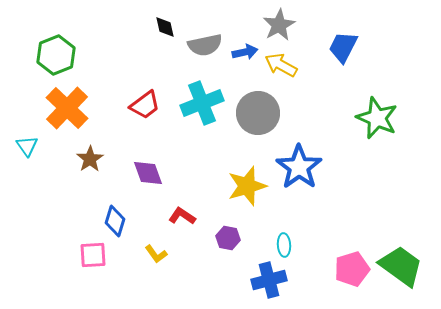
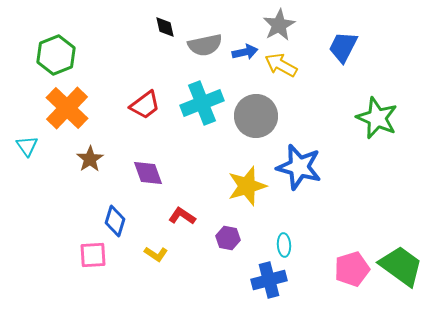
gray circle: moved 2 px left, 3 px down
blue star: rotated 21 degrees counterclockwise
yellow L-shape: rotated 20 degrees counterclockwise
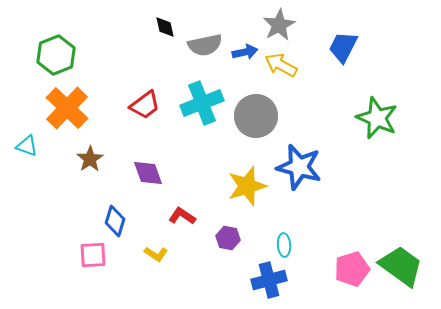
cyan triangle: rotated 35 degrees counterclockwise
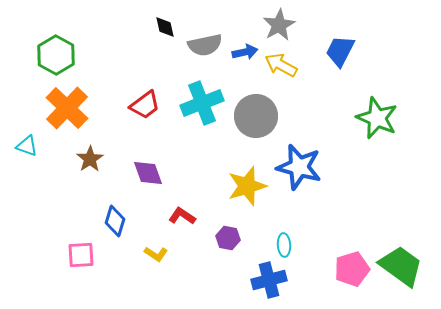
blue trapezoid: moved 3 px left, 4 px down
green hexagon: rotated 9 degrees counterclockwise
pink square: moved 12 px left
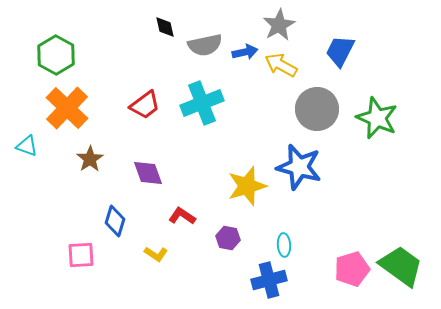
gray circle: moved 61 px right, 7 px up
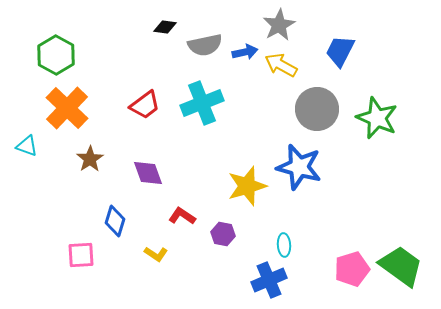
black diamond: rotated 70 degrees counterclockwise
purple hexagon: moved 5 px left, 4 px up
blue cross: rotated 8 degrees counterclockwise
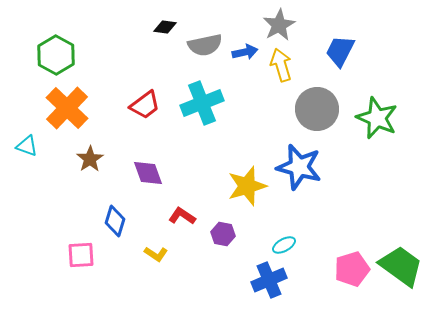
yellow arrow: rotated 44 degrees clockwise
cyan ellipse: rotated 65 degrees clockwise
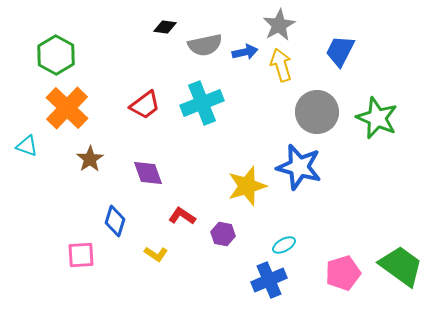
gray circle: moved 3 px down
pink pentagon: moved 9 px left, 4 px down
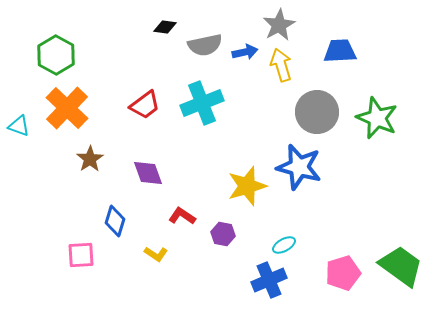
blue trapezoid: rotated 60 degrees clockwise
cyan triangle: moved 8 px left, 20 px up
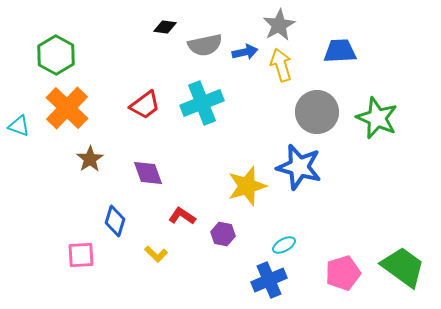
yellow L-shape: rotated 10 degrees clockwise
green trapezoid: moved 2 px right, 1 px down
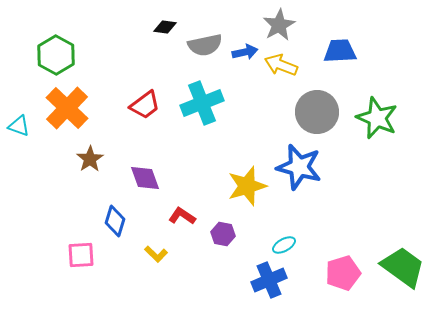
yellow arrow: rotated 52 degrees counterclockwise
purple diamond: moved 3 px left, 5 px down
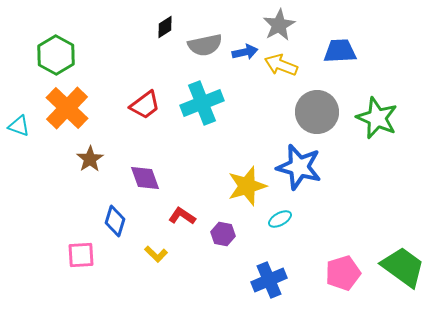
black diamond: rotated 40 degrees counterclockwise
cyan ellipse: moved 4 px left, 26 px up
